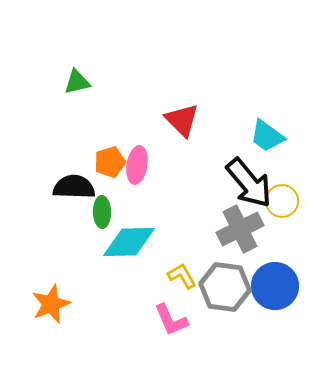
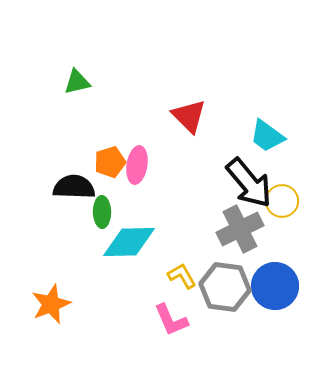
red triangle: moved 7 px right, 4 px up
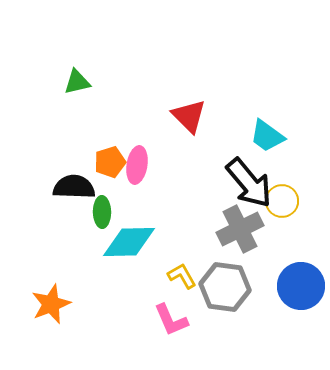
blue circle: moved 26 px right
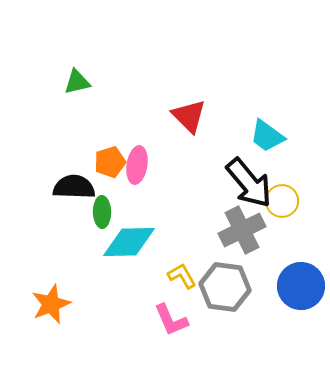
gray cross: moved 2 px right, 1 px down
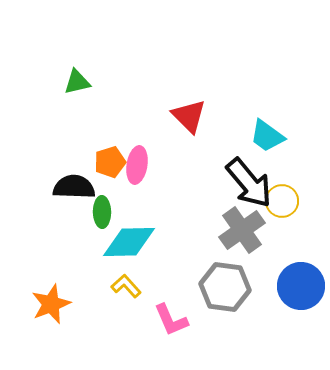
gray cross: rotated 9 degrees counterclockwise
yellow L-shape: moved 56 px left, 10 px down; rotated 12 degrees counterclockwise
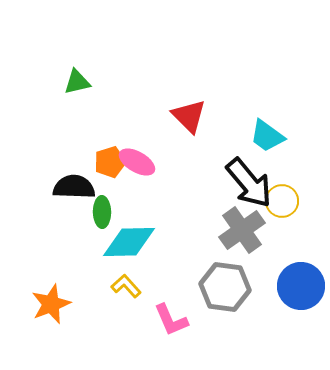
pink ellipse: moved 3 px up; rotated 69 degrees counterclockwise
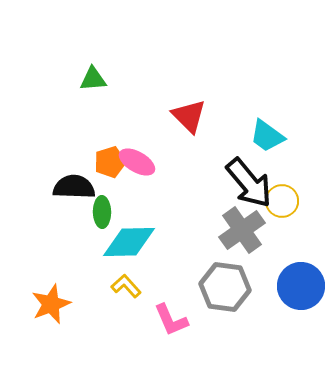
green triangle: moved 16 px right, 3 px up; rotated 8 degrees clockwise
